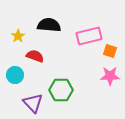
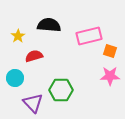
red semicircle: moved 1 px left; rotated 36 degrees counterclockwise
cyan circle: moved 3 px down
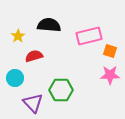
pink star: moved 1 px up
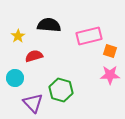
green hexagon: rotated 15 degrees clockwise
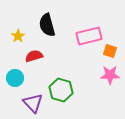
black semicircle: moved 2 px left; rotated 110 degrees counterclockwise
